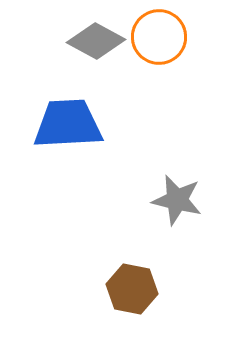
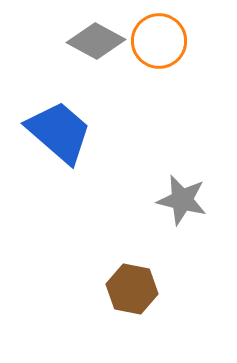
orange circle: moved 4 px down
blue trapezoid: moved 9 px left, 8 px down; rotated 44 degrees clockwise
gray star: moved 5 px right
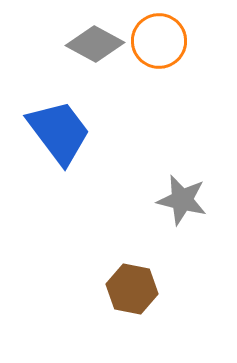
gray diamond: moved 1 px left, 3 px down
blue trapezoid: rotated 12 degrees clockwise
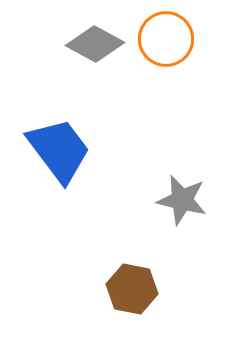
orange circle: moved 7 px right, 2 px up
blue trapezoid: moved 18 px down
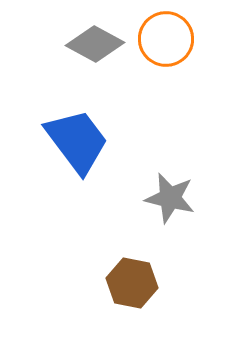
blue trapezoid: moved 18 px right, 9 px up
gray star: moved 12 px left, 2 px up
brown hexagon: moved 6 px up
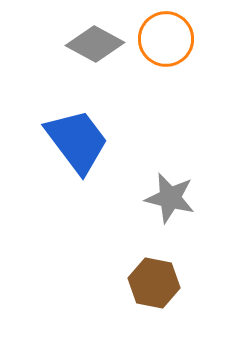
brown hexagon: moved 22 px right
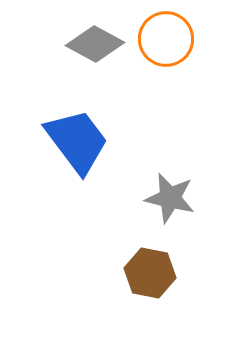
brown hexagon: moved 4 px left, 10 px up
